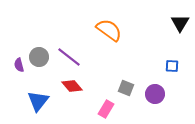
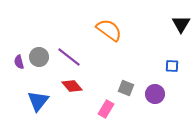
black triangle: moved 1 px right, 1 px down
purple semicircle: moved 3 px up
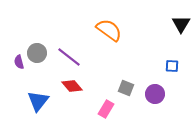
gray circle: moved 2 px left, 4 px up
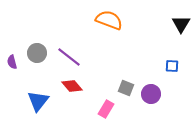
orange semicircle: moved 10 px up; rotated 16 degrees counterclockwise
purple semicircle: moved 7 px left
purple circle: moved 4 px left
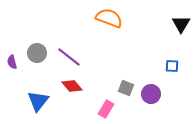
orange semicircle: moved 2 px up
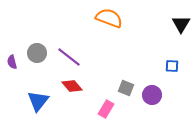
purple circle: moved 1 px right, 1 px down
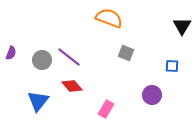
black triangle: moved 1 px right, 2 px down
gray circle: moved 5 px right, 7 px down
purple semicircle: moved 1 px left, 9 px up; rotated 144 degrees counterclockwise
gray square: moved 35 px up
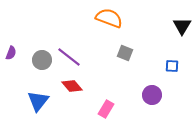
gray square: moved 1 px left
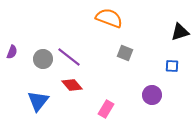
black triangle: moved 2 px left, 6 px down; rotated 42 degrees clockwise
purple semicircle: moved 1 px right, 1 px up
gray circle: moved 1 px right, 1 px up
red diamond: moved 1 px up
